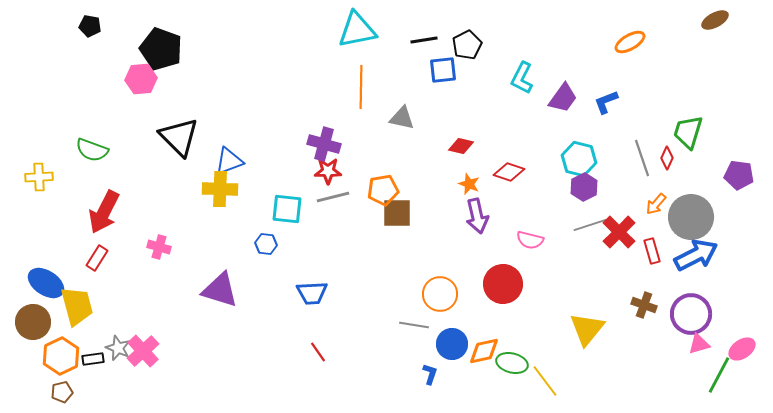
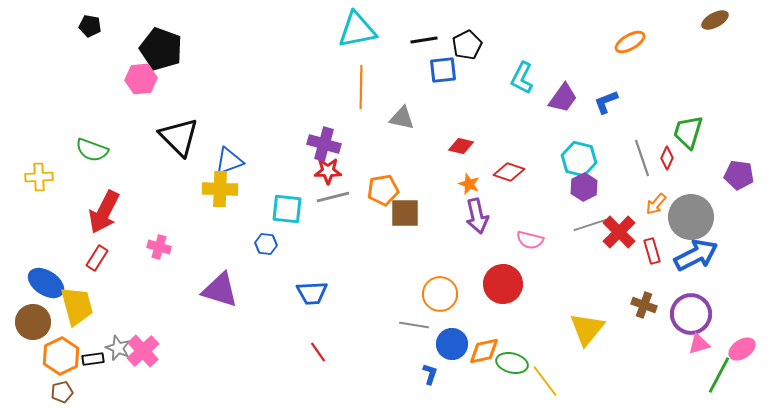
brown square at (397, 213): moved 8 px right
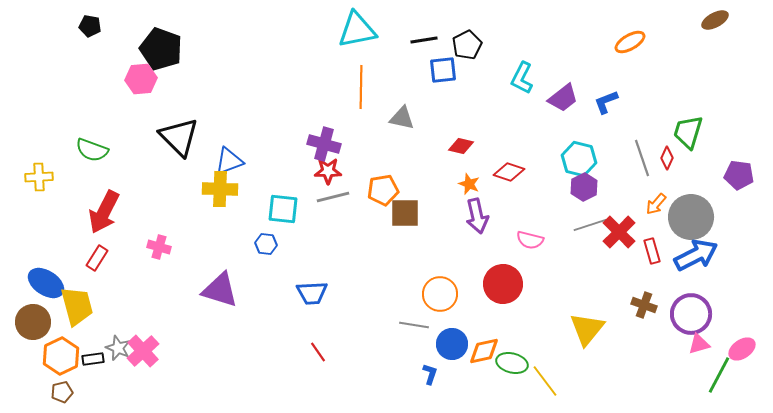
purple trapezoid at (563, 98): rotated 16 degrees clockwise
cyan square at (287, 209): moved 4 px left
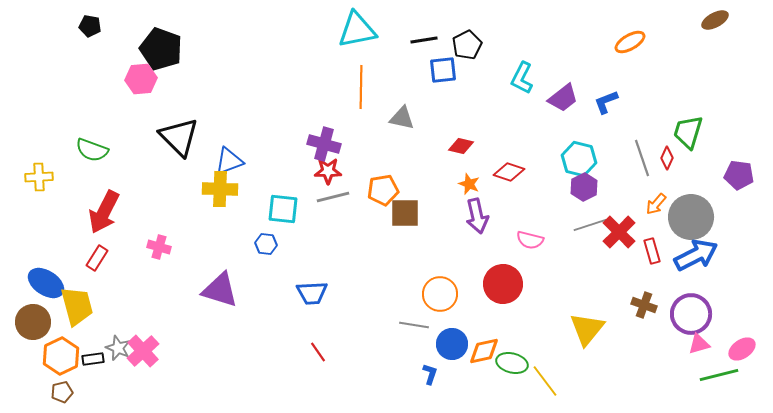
green line at (719, 375): rotated 48 degrees clockwise
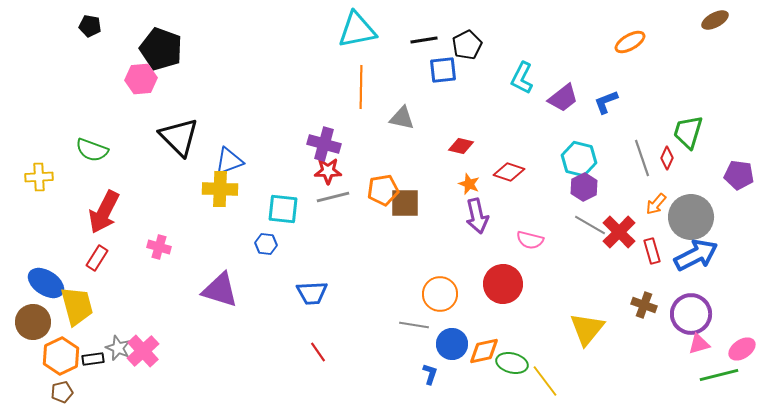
brown square at (405, 213): moved 10 px up
gray line at (590, 225): rotated 48 degrees clockwise
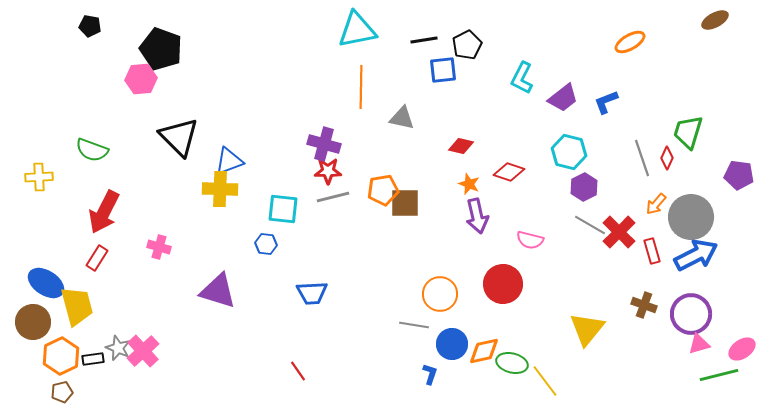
cyan hexagon at (579, 159): moved 10 px left, 7 px up
purple triangle at (220, 290): moved 2 px left, 1 px down
red line at (318, 352): moved 20 px left, 19 px down
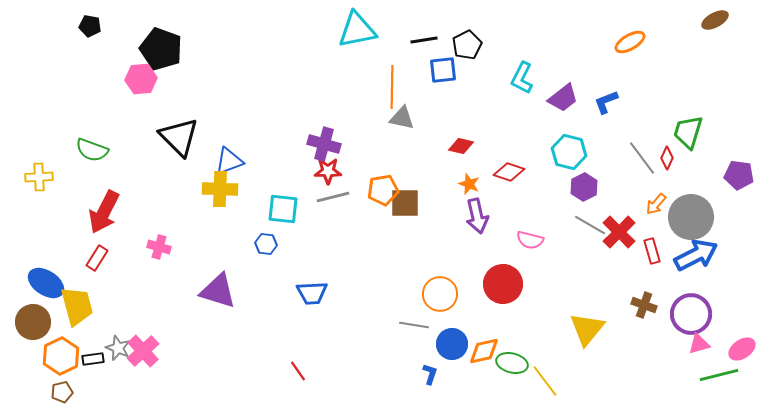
orange line at (361, 87): moved 31 px right
gray line at (642, 158): rotated 18 degrees counterclockwise
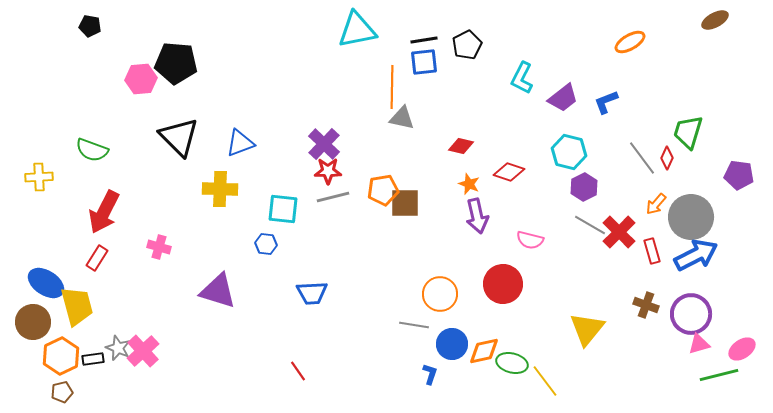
black pentagon at (161, 49): moved 15 px right, 14 px down; rotated 15 degrees counterclockwise
blue square at (443, 70): moved 19 px left, 8 px up
purple cross at (324, 144): rotated 28 degrees clockwise
blue triangle at (229, 161): moved 11 px right, 18 px up
brown cross at (644, 305): moved 2 px right
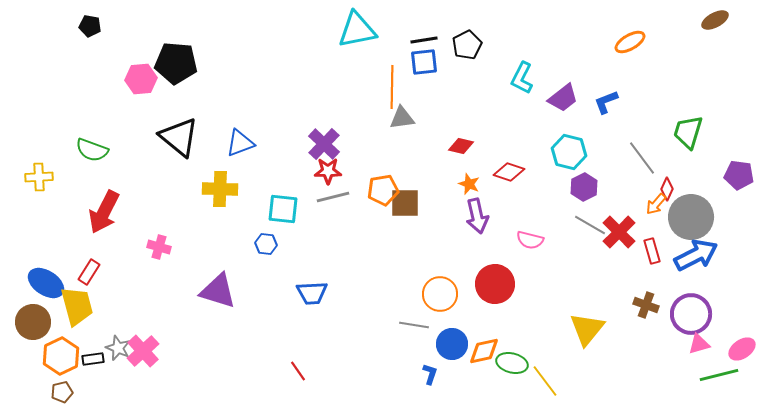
gray triangle at (402, 118): rotated 20 degrees counterclockwise
black triangle at (179, 137): rotated 6 degrees counterclockwise
red diamond at (667, 158): moved 31 px down
red rectangle at (97, 258): moved 8 px left, 14 px down
red circle at (503, 284): moved 8 px left
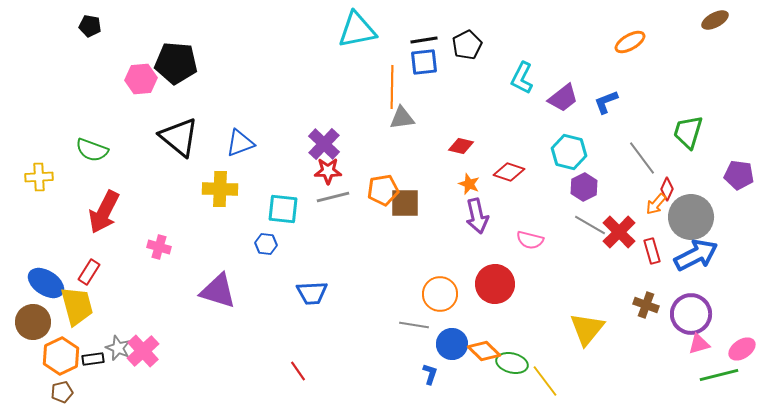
orange diamond at (484, 351): rotated 56 degrees clockwise
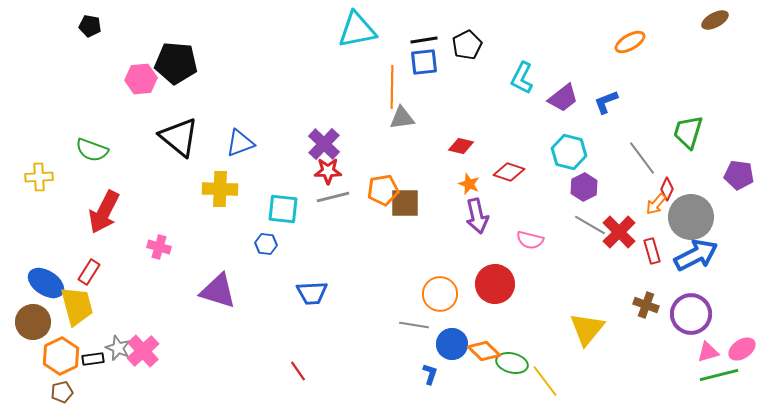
pink triangle at (699, 344): moved 9 px right, 8 px down
